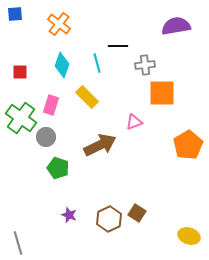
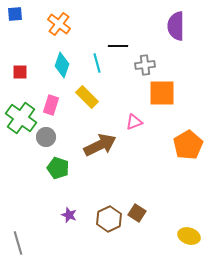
purple semicircle: rotated 80 degrees counterclockwise
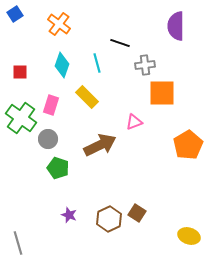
blue square: rotated 28 degrees counterclockwise
black line: moved 2 px right, 3 px up; rotated 18 degrees clockwise
gray circle: moved 2 px right, 2 px down
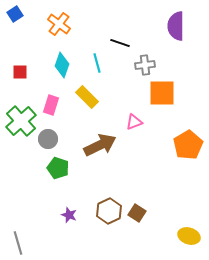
green cross: moved 3 px down; rotated 12 degrees clockwise
brown hexagon: moved 8 px up
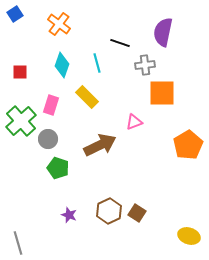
purple semicircle: moved 13 px left, 6 px down; rotated 12 degrees clockwise
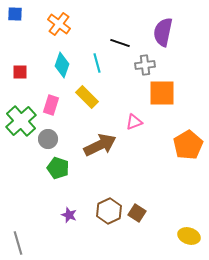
blue square: rotated 35 degrees clockwise
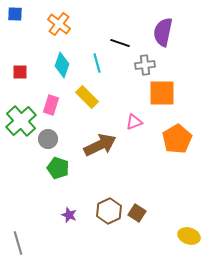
orange pentagon: moved 11 px left, 6 px up
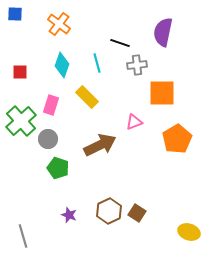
gray cross: moved 8 px left
yellow ellipse: moved 4 px up
gray line: moved 5 px right, 7 px up
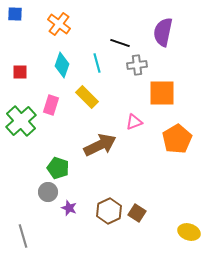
gray circle: moved 53 px down
purple star: moved 7 px up
